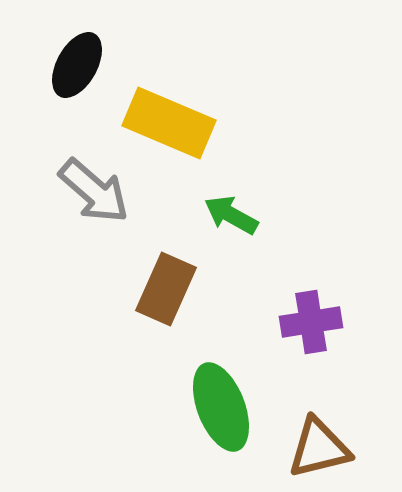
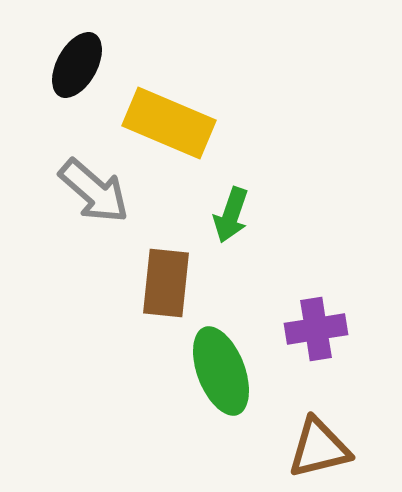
green arrow: rotated 100 degrees counterclockwise
brown rectangle: moved 6 px up; rotated 18 degrees counterclockwise
purple cross: moved 5 px right, 7 px down
green ellipse: moved 36 px up
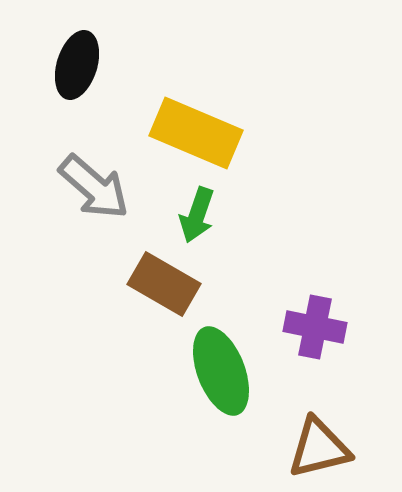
black ellipse: rotated 12 degrees counterclockwise
yellow rectangle: moved 27 px right, 10 px down
gray arrow: moved 4 px up
green arrow: moved 34 px left
brown rectangle: moved 2 px left, 1 px down; rotated 66 degrees counterclockwise
purple cross: moved 1 px left, 2 px up; rotated 20 degrees clockwise
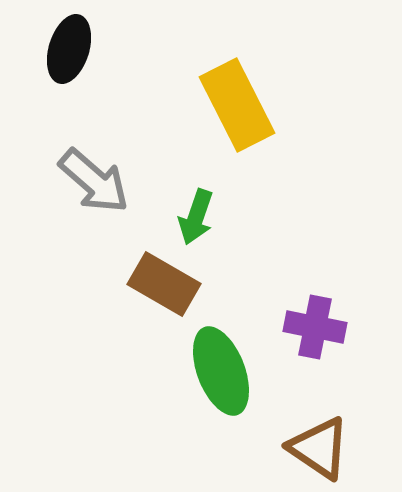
black ellipse: moved 8 px left, 16 px up
yellow rectangle: moved 41 px right, 28 px up; rotated 40 degrees clockwise
gray arrow: moved 6 px up
green arrow: moved 1 px left, 2 px down
brown triangle: rotated 48 degrees clockwise
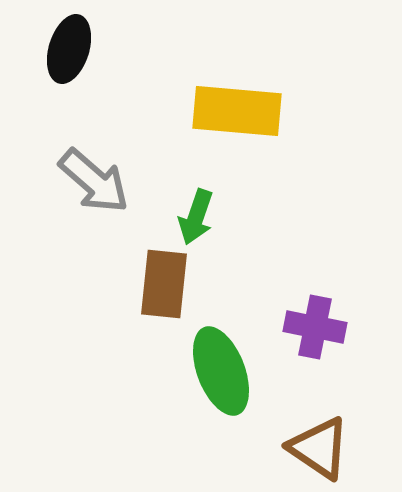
yellow rectangle: moved 6 px down; rotated 58 degrees counterclockwise
brown rectangle: rotated 66 degrees clockwise
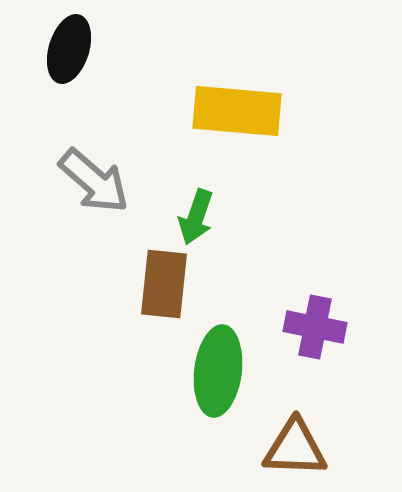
green ellipse: moved 3 px left; rotated 28 degrees clockwise
brown triangle: moved 24 px left; rotated 32 degrees counterclockwise
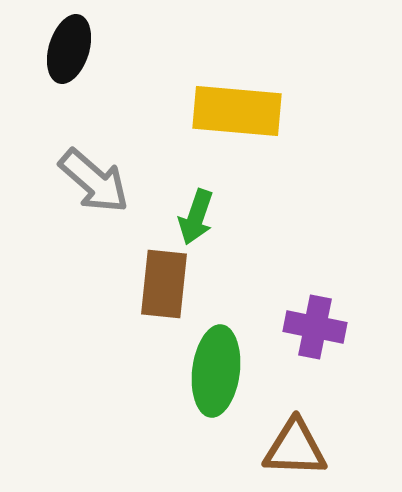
green ellipse: moved 2 px left
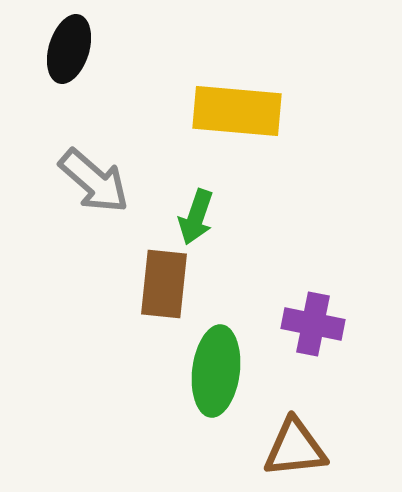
purple cross: moved 2 px left, 3 px up
brown triangle: rotated 8 degrees counterclockwise
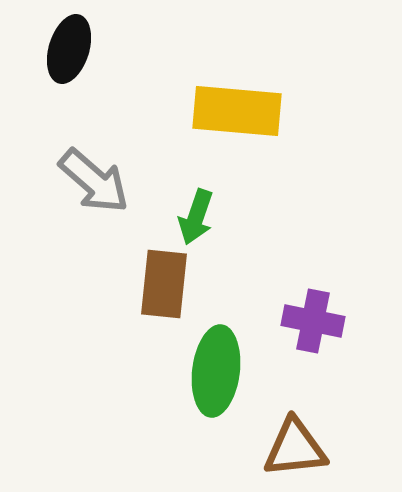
purple cross: moved 3 px up
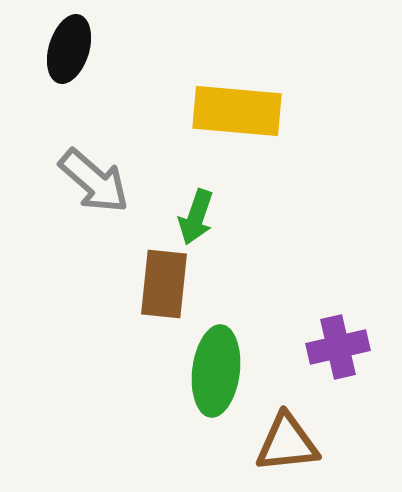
purple cross: moved 25 px right, 26 px down; rotated 24 degrees counterclockwise
brown triangle: moved 8 px left, 5 px up
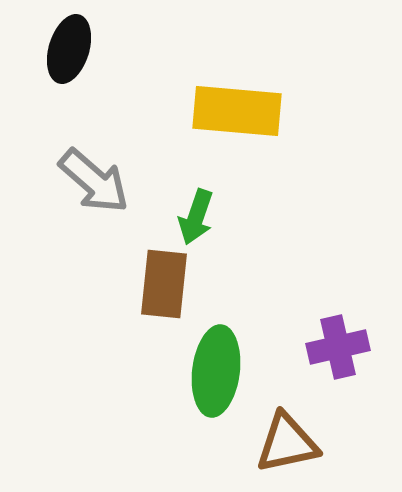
brown triangle: rotated 6 degrees counterclockwise
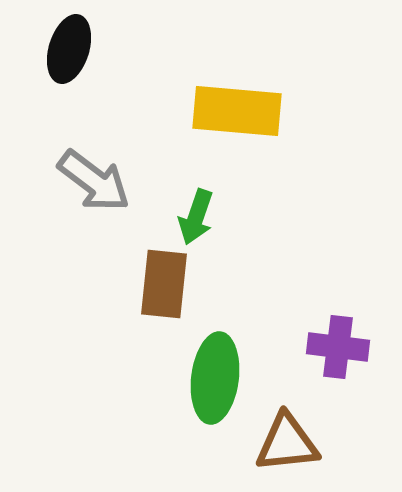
gray arrow: rotated 4 degrees counterclockwise
purple cross: rotated 20 degrees clockwise
green ellipse: moved 1 px left, 7 px down
brown triangle: rotated 6 degrees clockwise
